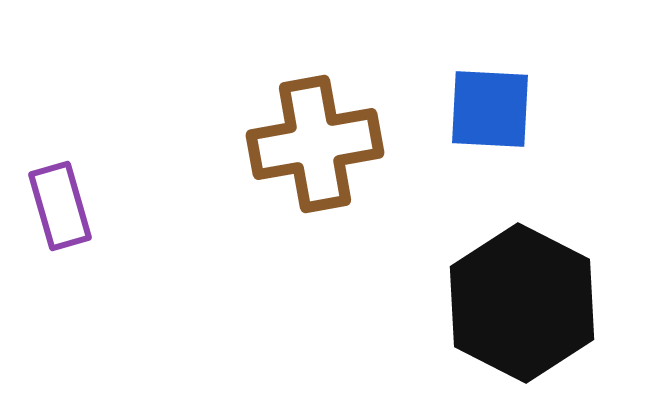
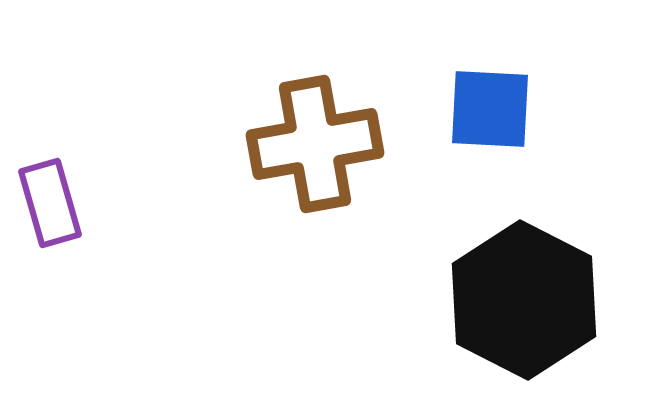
purple rectangle: moved 10 px left, 3 px up
black hexagon: moved 2 px right, 3 px up
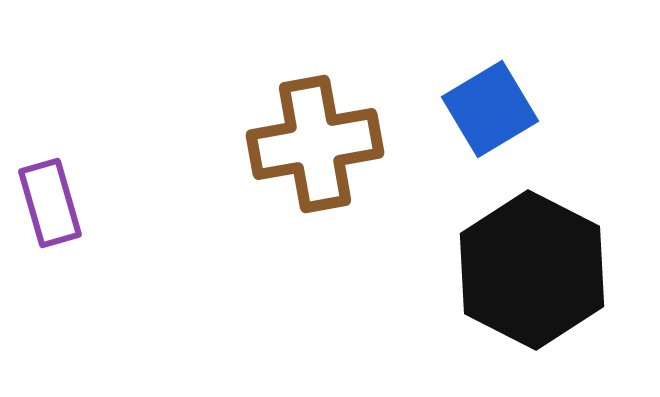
blue square: rotated 34 degrees counterclockwise
black hexagon: moved 8 px right, 30 px up
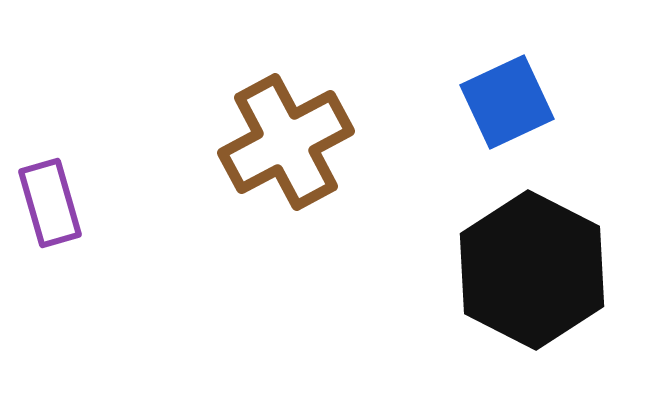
blue square: moved 17 px right, 7 px up; rotated 6 degrees clockwise
brown cross: moved 29 px left, 2 px up; rotated 18 degrees counterclockwise
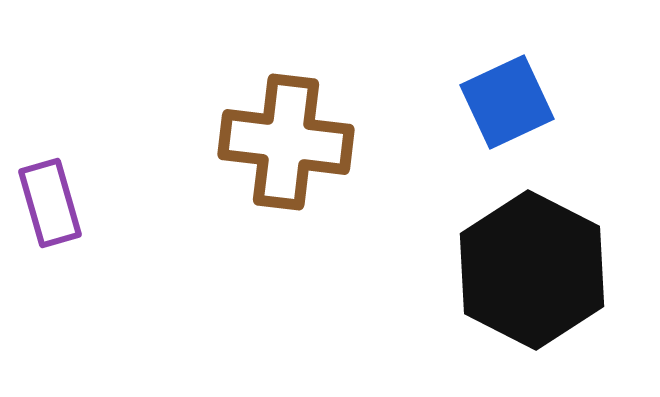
brown cross: rotated 35 degrees clockwise
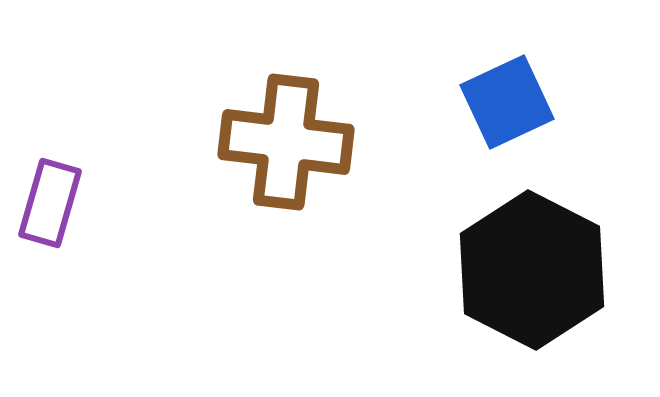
purple rectangle: rotated 32 degrees clockwise
